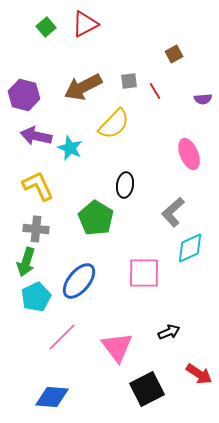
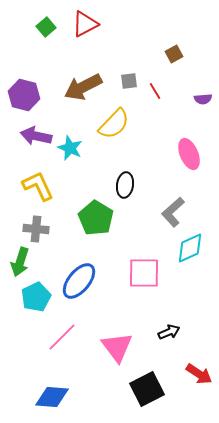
green arrow: moved 6 px left
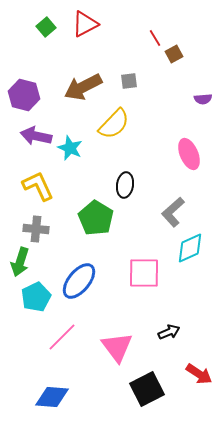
red line: moved 53 px up
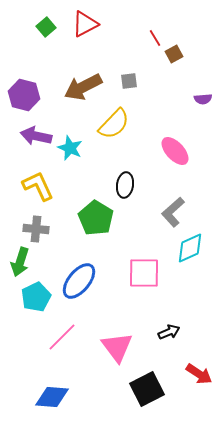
pink ellipse: moved 14 px left, 3 px up; rotated 20 degrees counterclockwise
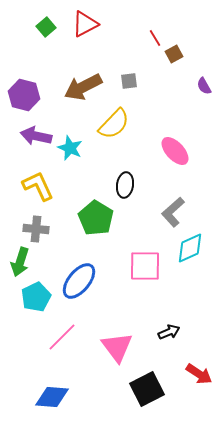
purple semicircle: moved 1 px right, 13 px up; rotated 66 degrees clockwise
pink square: moved 1 px right, 7 px up
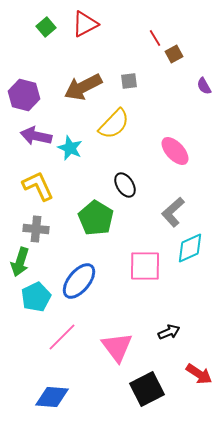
black ellipse: rotated 40 degrees counterclockwise
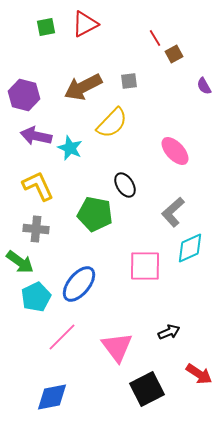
green square: rotated 30 degrees clockwise
yellow semicircle: moved 2 px left, 1 px up
green pentagon: moved 1 px left, 4 px up; rotated 20 degrees counterclockwise
green arrow: rotated 72 degrees counterclockwise
blue ellipse: moved 3 px down
blue diamond: rotated 16 degrees counterclockwise
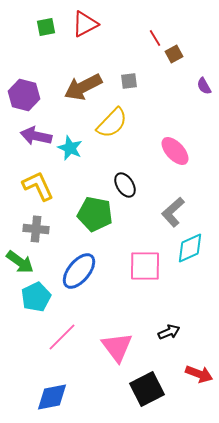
blue ellipse: moved 13 px up
red arrow: rotated 12 degrees counterclockwise
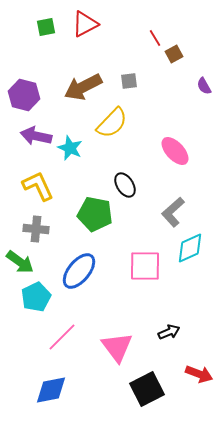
blue diamond: moved 1 px left, 7 px up
